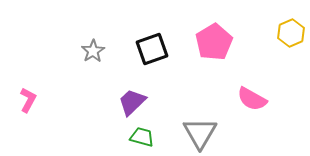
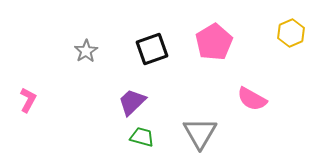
gray star: moved 7 px left
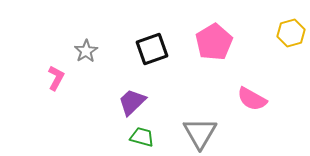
yellow hexagon: rotated 8 degrees clockwise
pink L-shape: moved 28 px right, 22 px up
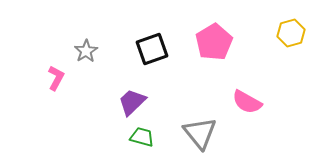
pink semicircle: moved 5 px left, 3 px down
gray triangle: rotated 9 degrees counterclockwise
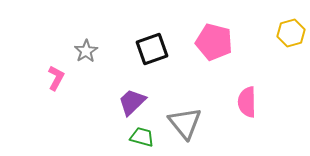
pink pentagon: rotated 27 degrees counterclockwise
pink semicircle: rotated 60 degrees clockwise
gray triangle: moved 15 px left, 10 px up
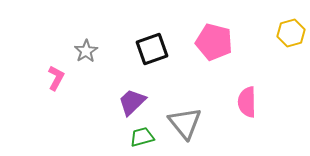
green trapezoid: rotated 30 degrees counterclockwise
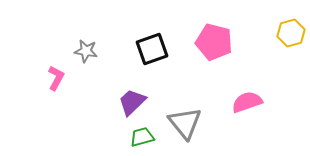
gray star: rotated 30 degrees counterclockwise
pink semicircle: rotated 72 degrees clockwise
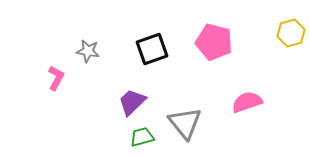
gray star: moved 2 px right
